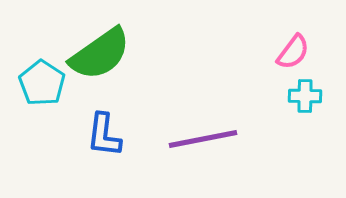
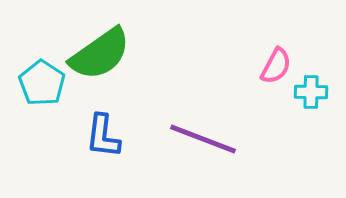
pink semicircle: moved 17 px left, 14 px down; rotated 9 degrees counterclockwise
cyan cross: moved 6 px right, 4 px up
blue L-shape: moved 1 px left, 1 px down
purple line: rotated 32 degrees clockwise
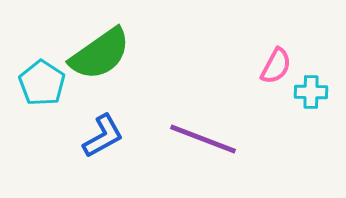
blue L-shape: rotated 126 degrees counterclockwise
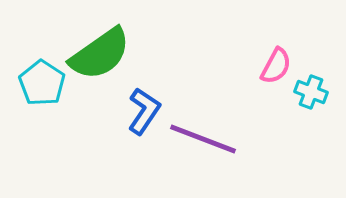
cyan cross: rotated 20 degrees clockwise
blue L-shape: moved 41 px right, 25 px up; rotated 27 degrees counterclockwise
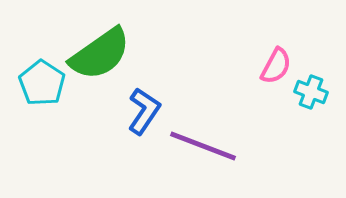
purple line: moved 7 px down
